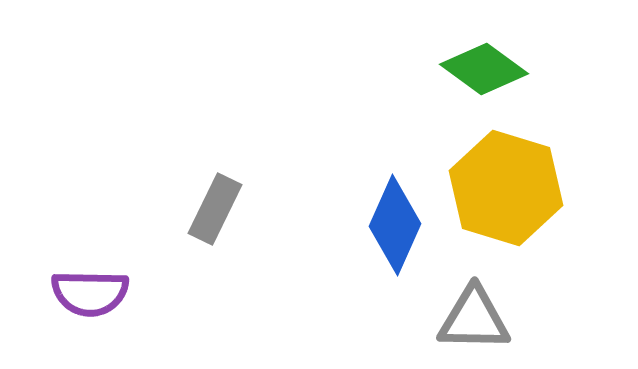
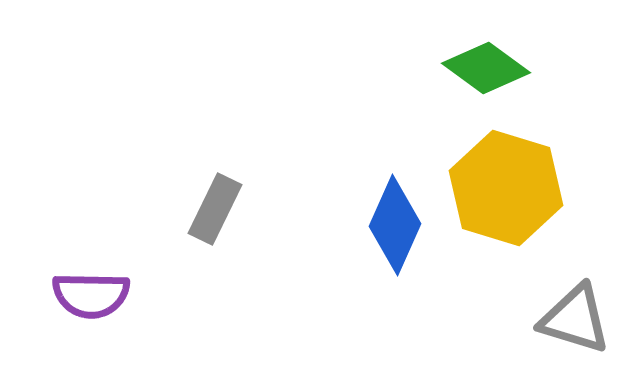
green diamond: moved 2 px right, 1 px up
purple semicircle: moved 1 px right, 2 px down
gray triangle: moved 101 px right; rotated 16 degrees clockwise
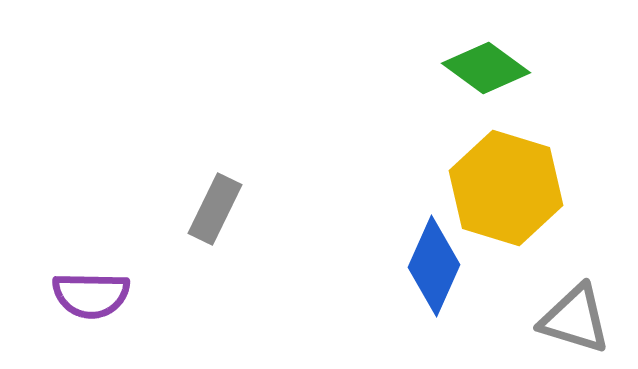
blue diamond: moved 39 px right, 41 px down
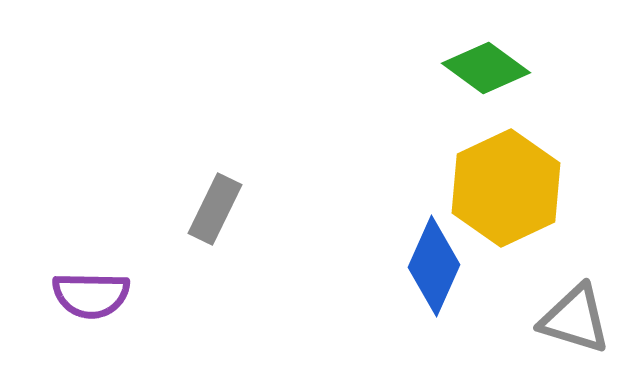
yellow hexagon: rotated 18 degrees clockwise
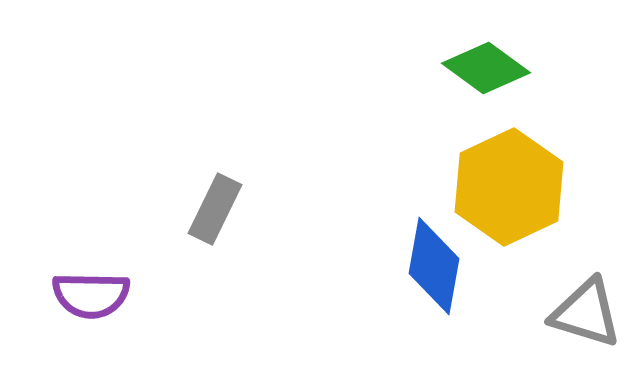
yellow hexagon: moved 3 px right, 1 px up
blue diamond: rotated 14 degrees counterclockwise
gray triangle: moved 11 px right, 6 px up
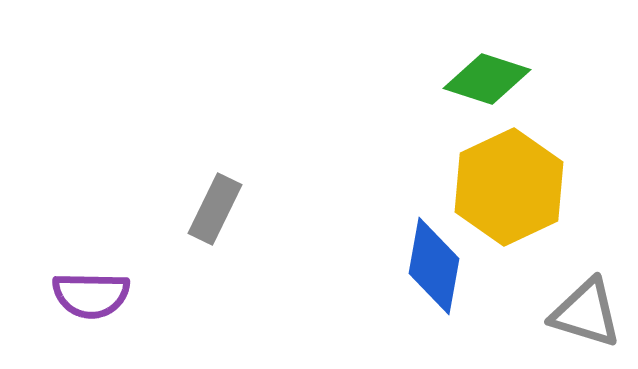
green diamond: moved 1 px right, 11 px down; rotated 18 degrees counterclockwise
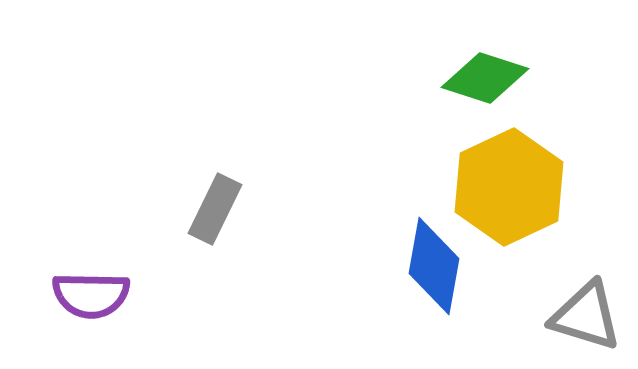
green diamond: moved 2 px left, 1 px up
gray triangle: moved 3 px down
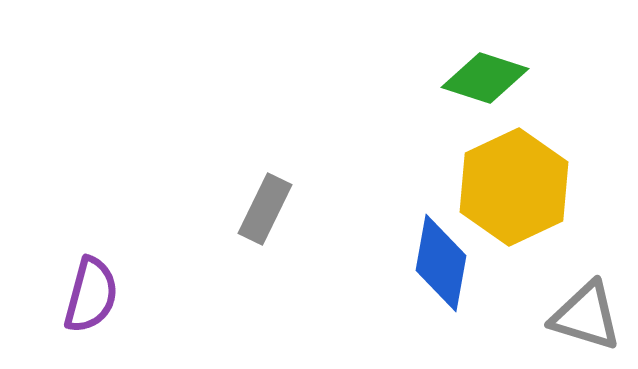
yellow hexagon: moved 5 px right
gray rectangle: moved 50 px right
blue diamond: moved 7 px right, 3 px up
purple semicircle: rotated 76 degrees counterclockwise
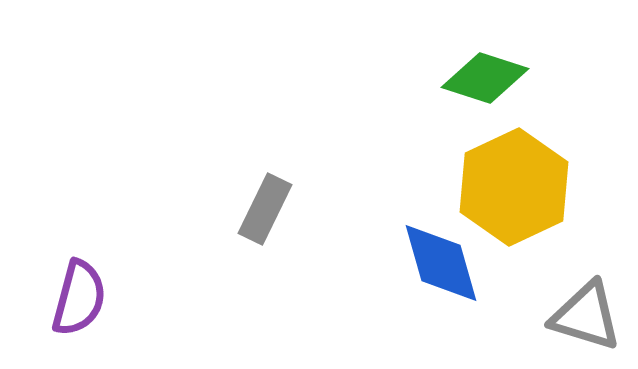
blue diamond: rotated 26 degrees counterclockwise
purple semicircle: moved 12 px left, 3 px down
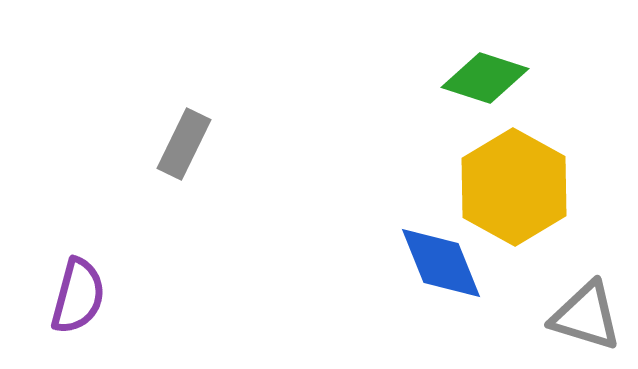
yellow hexagon: rotated 6 degrees counterclockwise
gray rectangle: moved 81 px left, 65 px up
blue diamond: rotated 6 degrees counterclockwise
purple semicircle: moved 1 px left, 2 px up
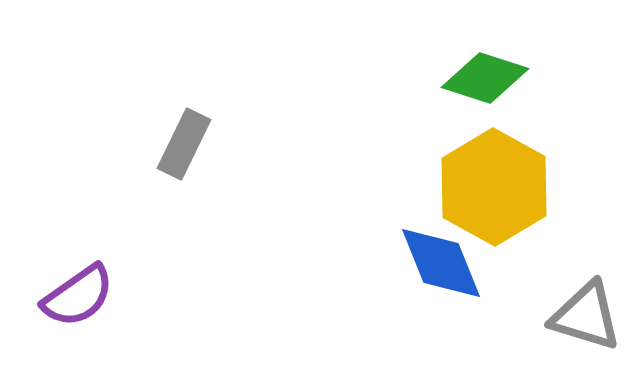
yellow hexagon: moved 20 px left
purple semicircle: rotated 40 degrees clockwise
